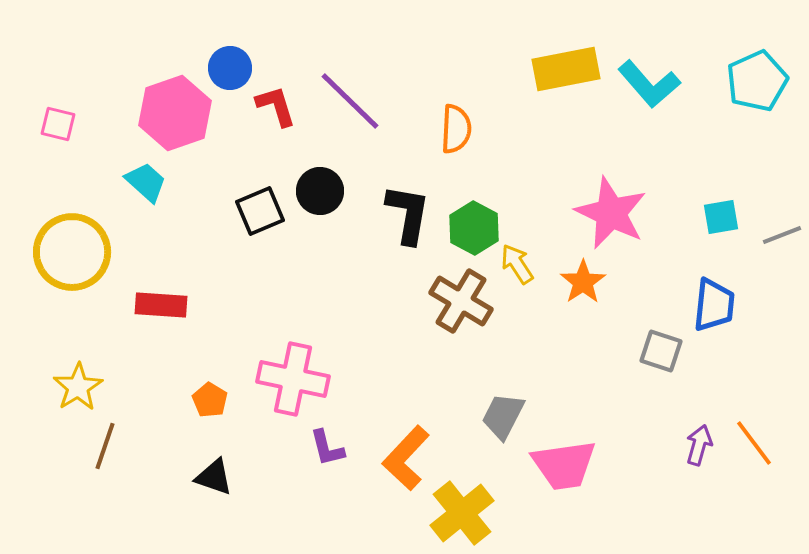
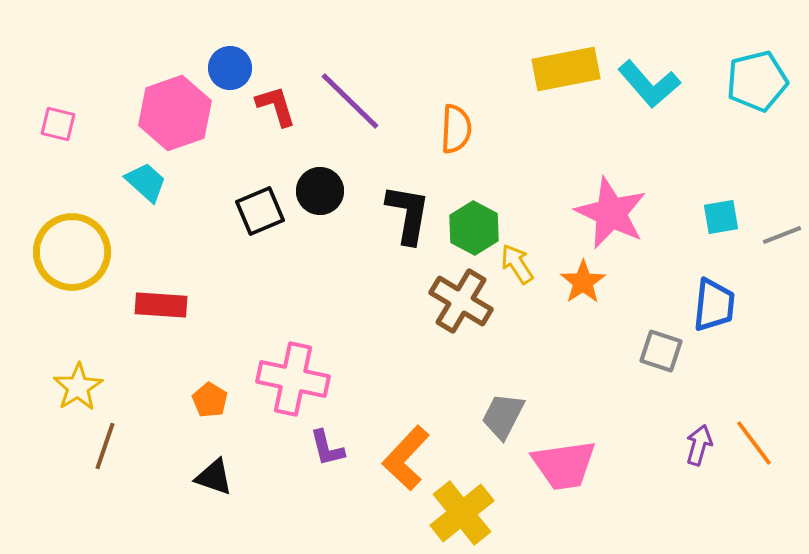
cyan pentagon: rotated 10 degrees clockwise
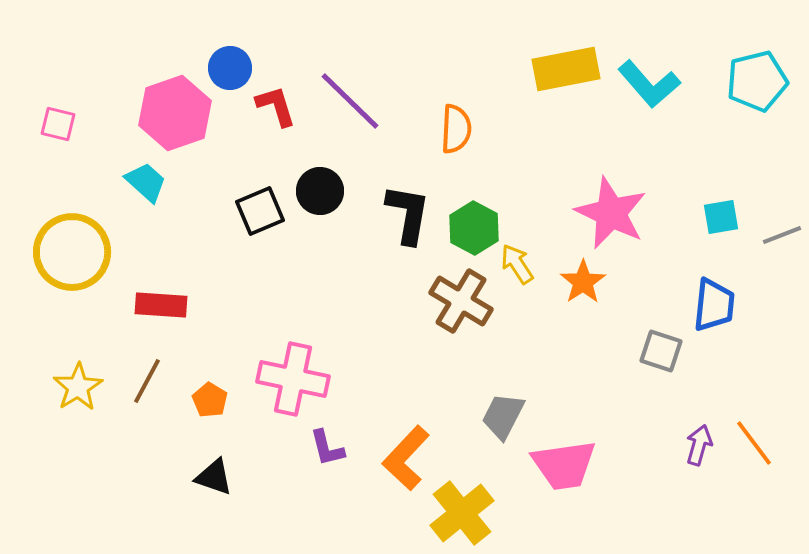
brown line: moved 42 px right, 65 px up; rotated 9 degrees clockwise
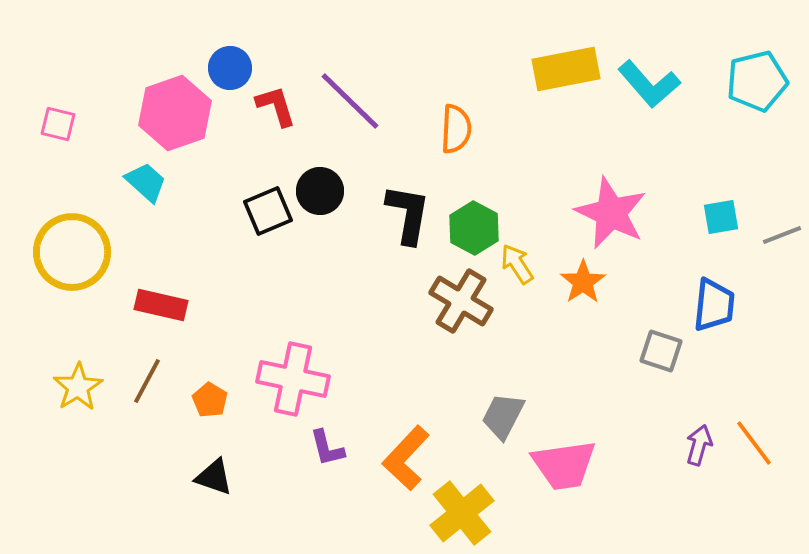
black square: moved 8 px right
red rectangle: rotated 9 degrees clockwise
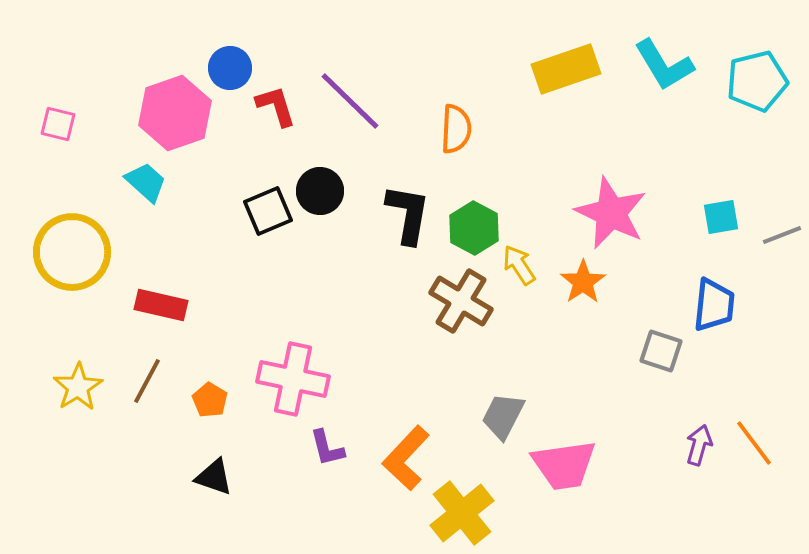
yellow rectangle: rotated 8 degrees counterclockwise
cyan L-shape: moved 15 px right, 19 px up; rotated 10 degrees clockwise
yellow arrow: moved 2 px right, 1 px down
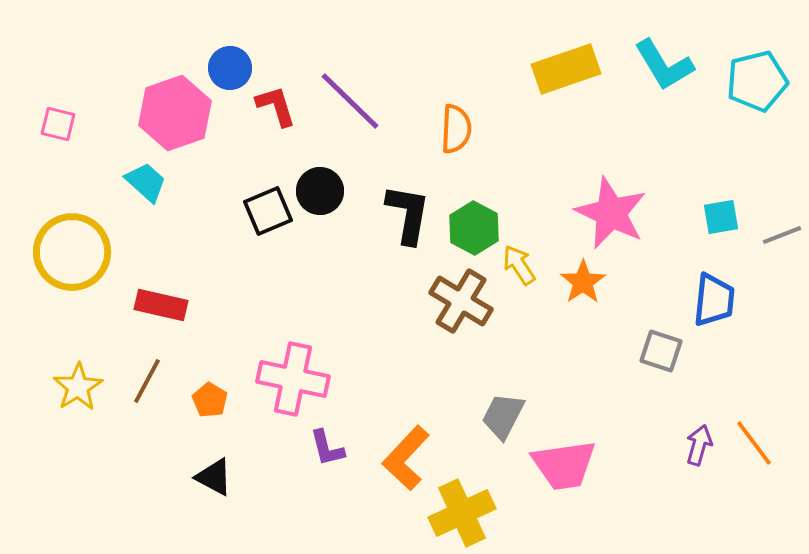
blue trapezoid: moved 5 px up
black triangle: rotated 9 degrees clockwise
yellow cross: rotated 14 degrees clockwise
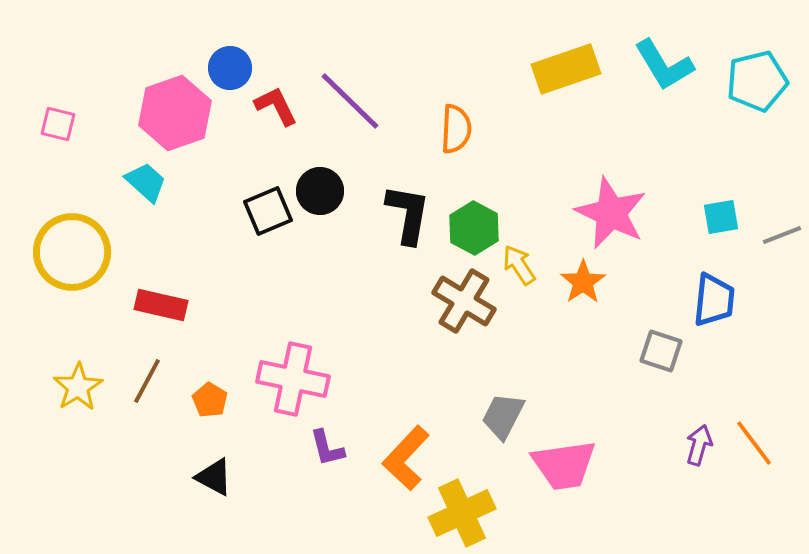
red L-shape: rotated 9 degrees counterclockwise
brown cross: moved 3 px right
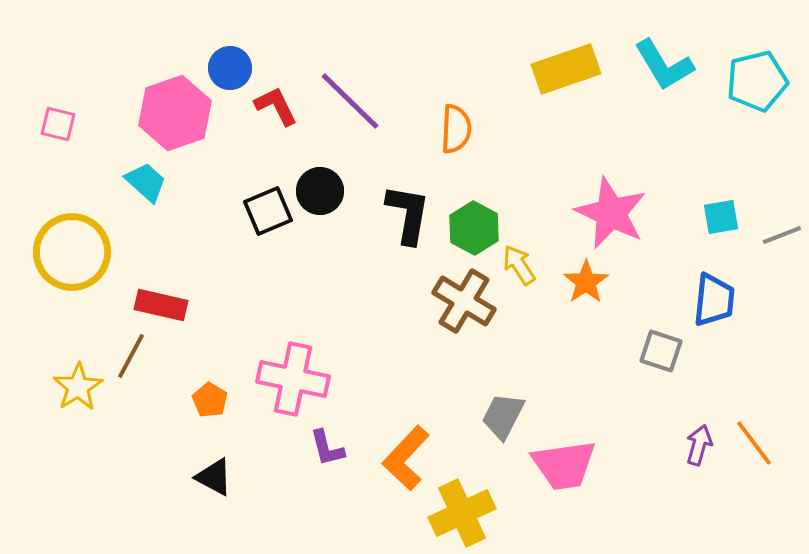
orange star: moved 3 px right
brown line: moved 16 px left, 25 px up
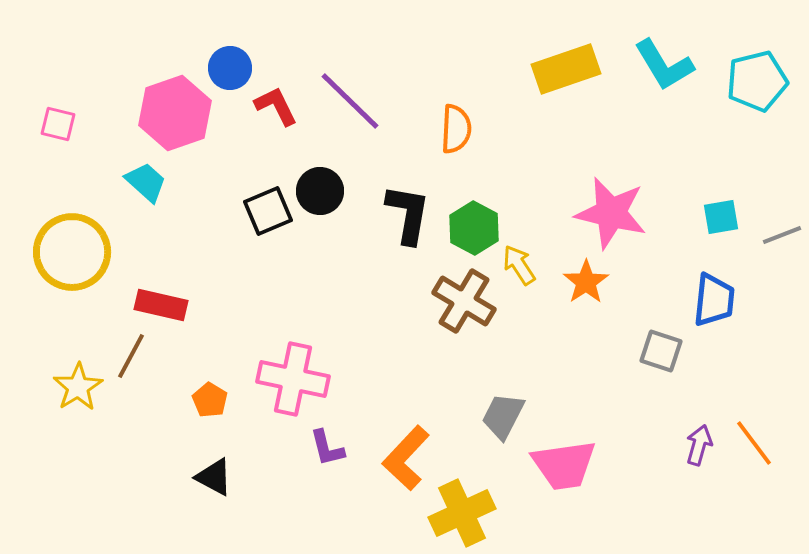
pink star: rotated 12 degrees counterclockwise
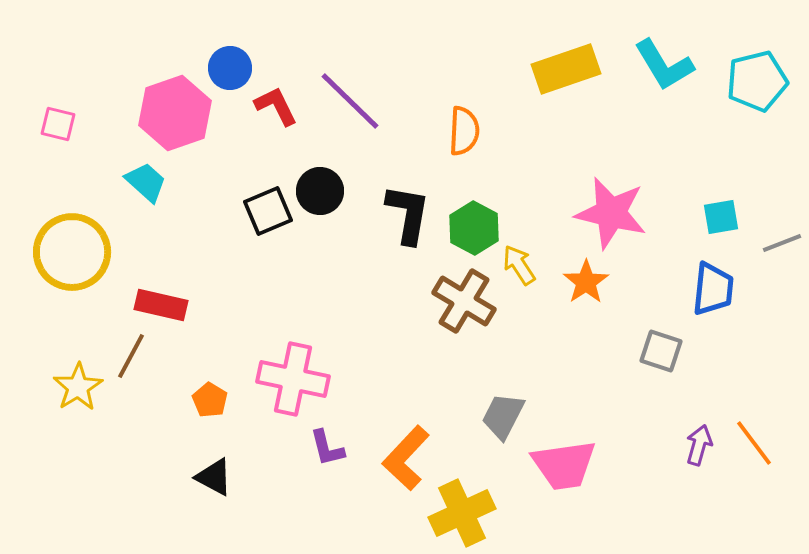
orange semicircle: moved 8 px right, 2 px down
gray line: moved 8 px down
blue trapezoid: moved 1 px left, 11 px up
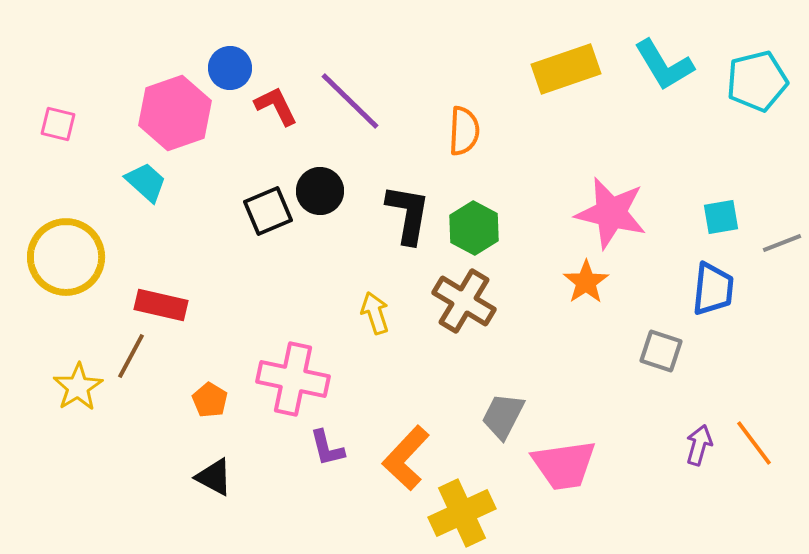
yellow circle: moved 6 px left, 5 px down
yellow arrow: moved 144 px left, 48 px down; rotated 15 degrees clockwise
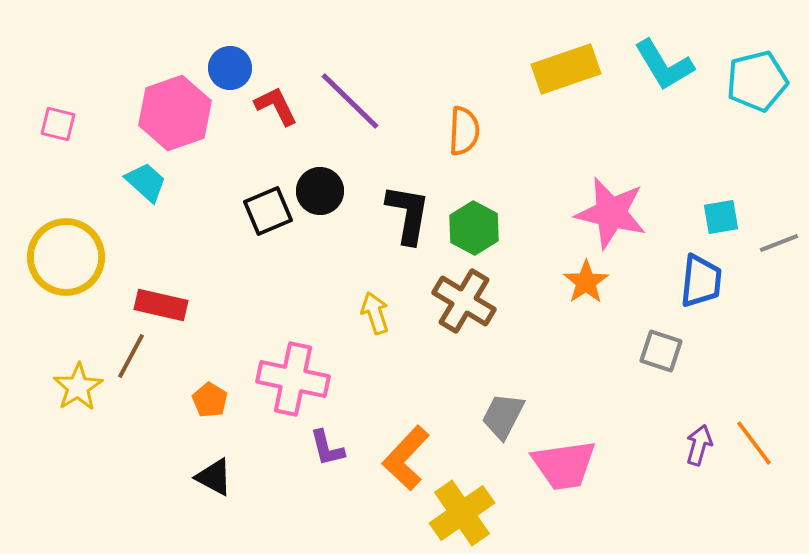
gray line: moved 3 px left
blue trapezoid: moved 12 px left, 8 px up
yellow cross: rotated 10 degrees counterclockwise
